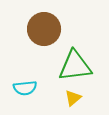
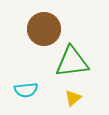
green triangle: moved 3 px left, 4 px up
cyan semicircle: moved 1 px right, 2 px down
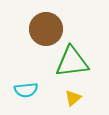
brown circle: moved 2 px right
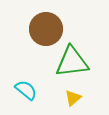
cyan semicircle: rotated 135 degrees counterclockwise
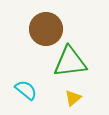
green triangle: moved 2 px left
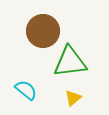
brown circle: moved 3 px left, 2 px down
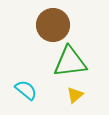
brown circle: moved 10 px right, 6 px up
yellow triangle: moved 2 px right, 3 px up
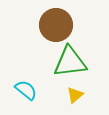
brown circle: moved 3 px right
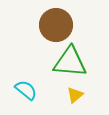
green triangle: rotated 12 degrees clockwise
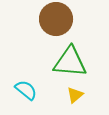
brown circle: moved 6 px up
